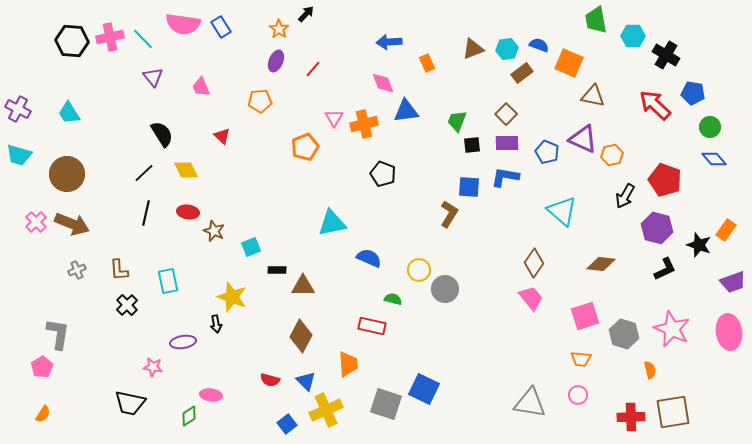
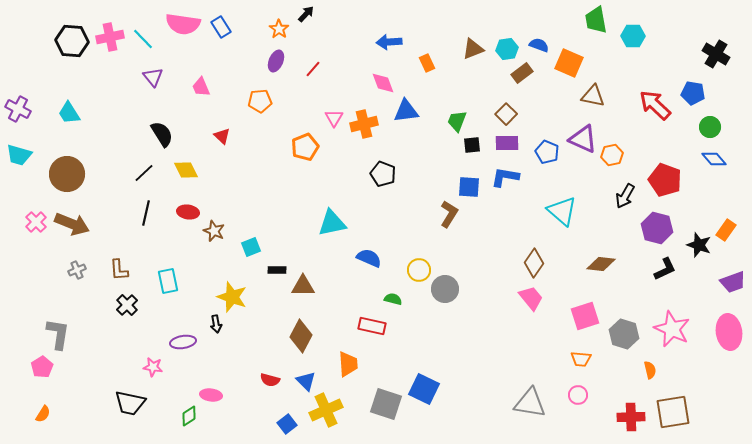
black cross at (666, 55): moved 50 px right, 1 px up
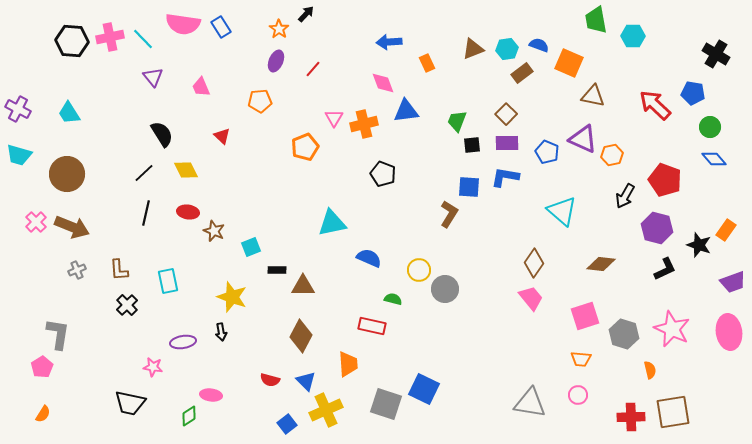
brown arrow at (72, 224): moved 3 px down
black arrow at (216, 324): moved 5 px right, 8 px down
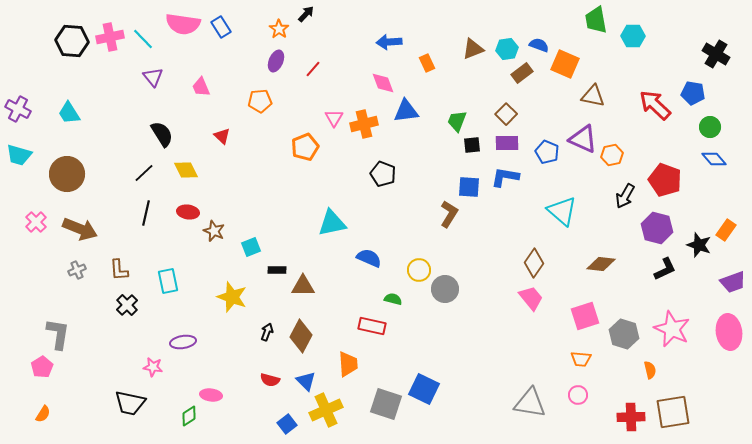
orange square at (569, 63): moved 4 px left, 1 px down
brown arrow at (72, 227): moved 8 px right, 2 px down
black arrow at (221, 332): moved 46 px right; rotated 150 degrees counterclockwise
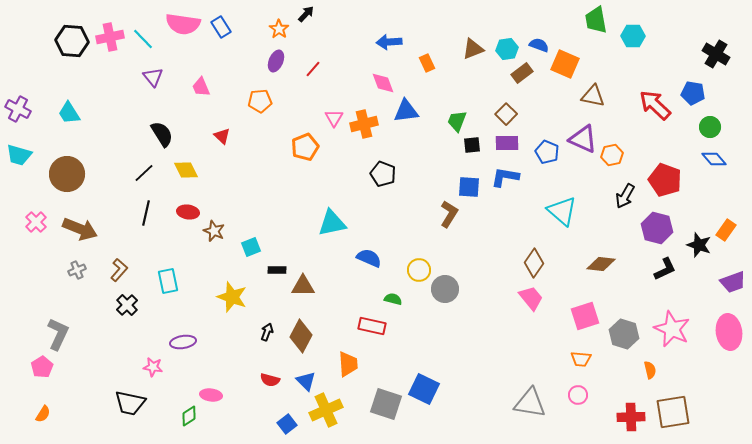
brown L-shape at (119, 270): rotated 135 degrees counterclockwise
gray L-shape at (58, 334): rotated 16 degrees clockwise
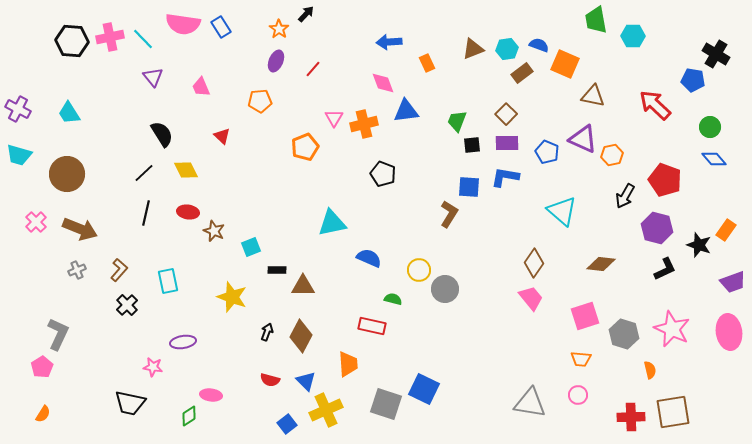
blue pentagon at (693, 93): moved 13 px up
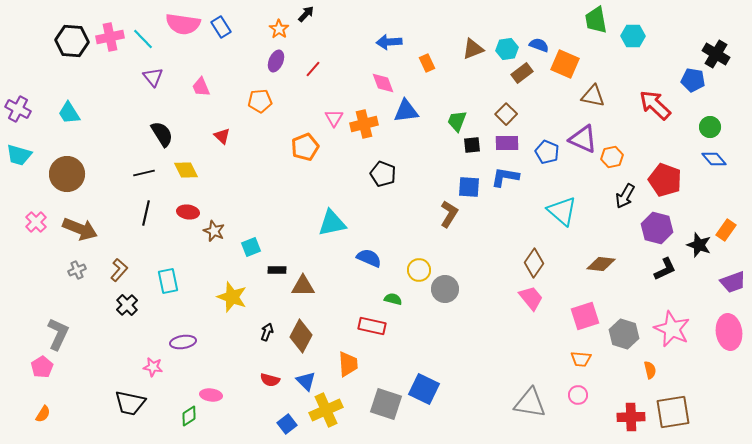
orange hexagon at (612, 155): moved 2 px down
black line at (144, 173): rotated 30 degrees clockwise
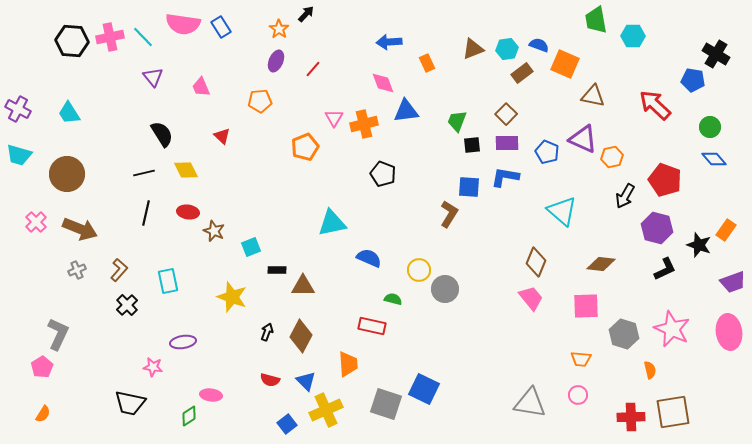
cyan line at (143, 39): moved 2 px up
brown diamond at (534, 263): moved 2 px right, 1 px up; rotated 12 degrees counterclockwise
pink square at (585, 316): moved 1 px right, 10 px up; rotated 16 degrees clockwise
